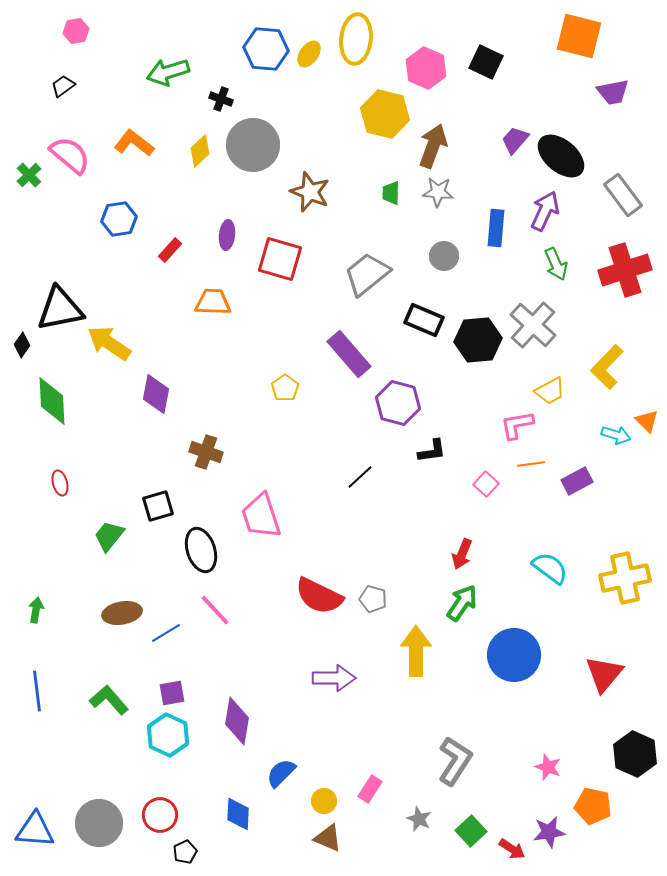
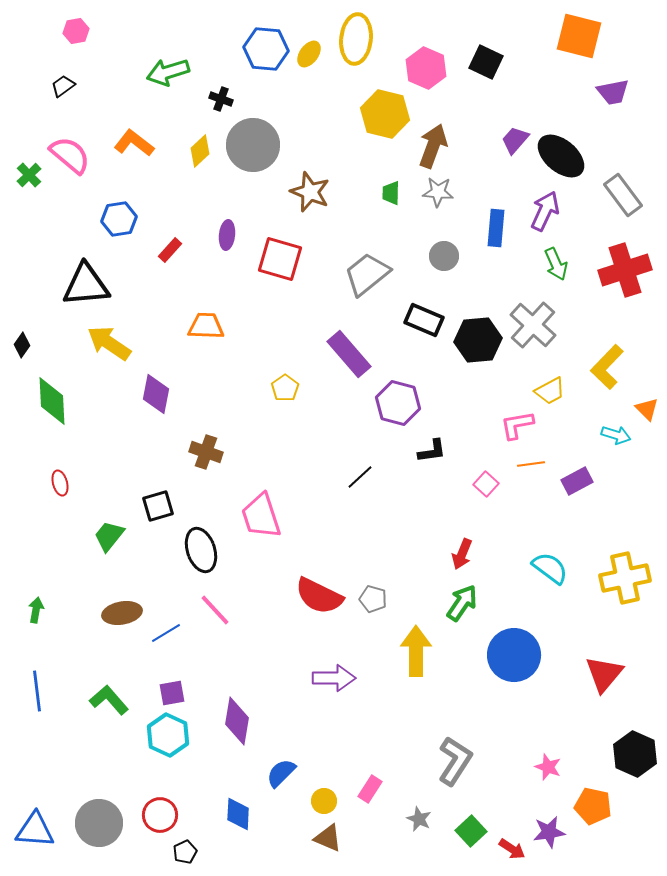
orange trapezoid at (213, 302): moved 7 px left, 24 px down
black triangle at (60, 309): moved 26 px right, 24 px up; rotated 6 degrees clockwise
orange triangle at (647, 421): moved 12 px up
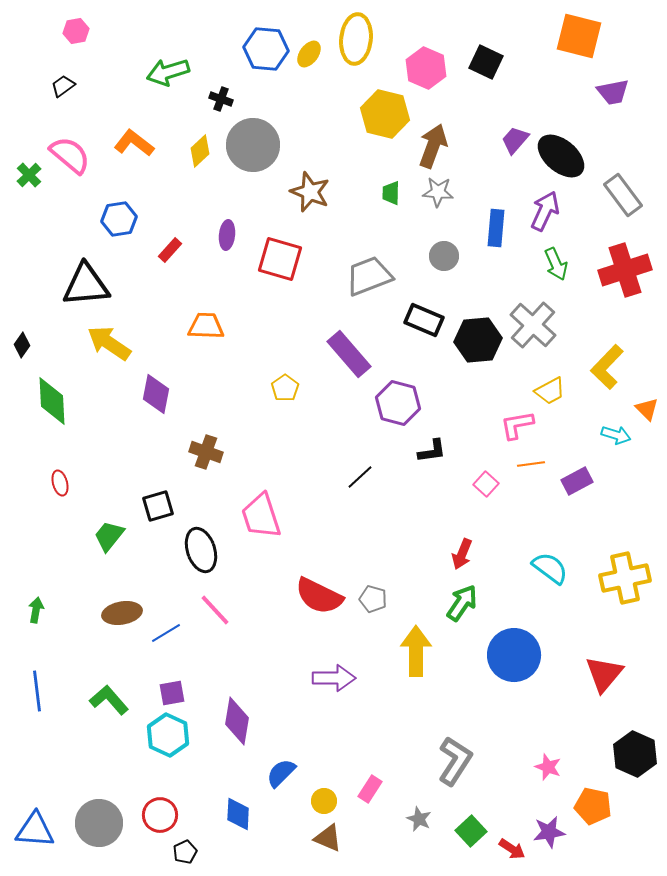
gray trapezoid at (367, 274): moved 2 px right, 2 px down; rotated 18 degrees clockwise
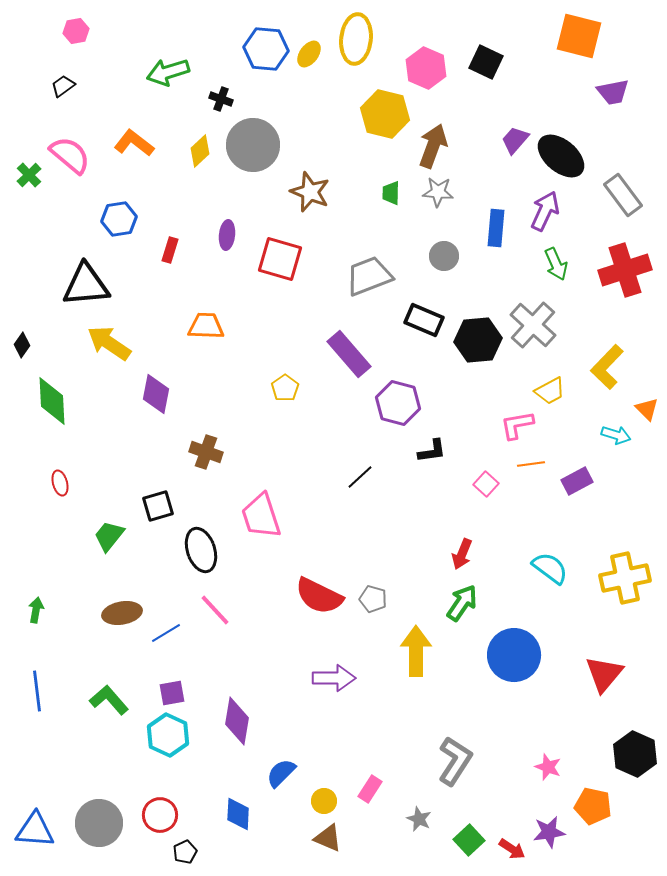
red rectangle at (170, 250): rotated 25 degrees counterclockwise
green square at (471, 831): moved 2 px left, 9 px down
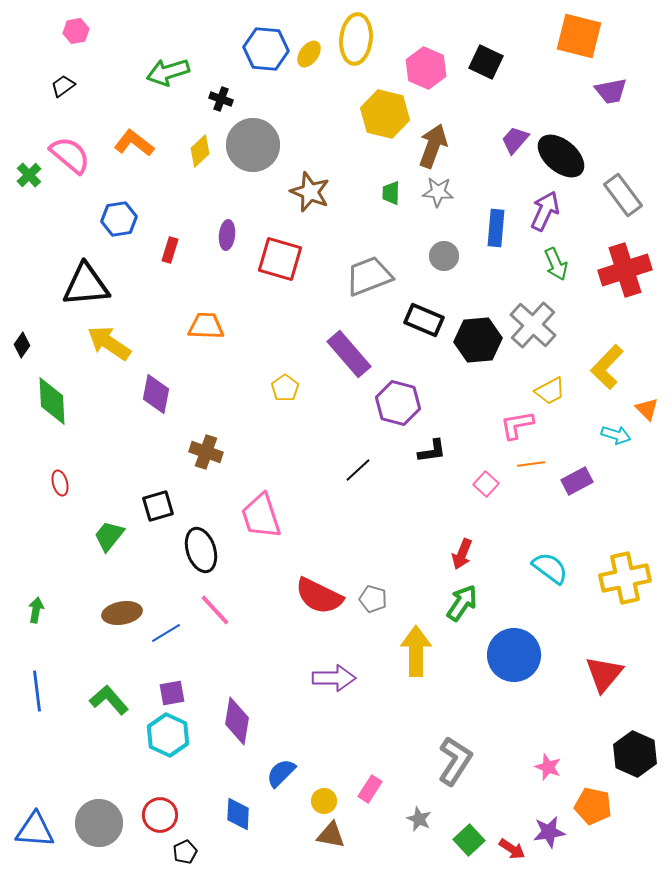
purple trapezoid at (613, 92): moved 2 px left, 1 px up
black line at (360, 477): moved 2 px left, 7 px up
brown triangle at (328, 838): moved 3 px right, 3 px up; rotated 12 degrees counterclockwise
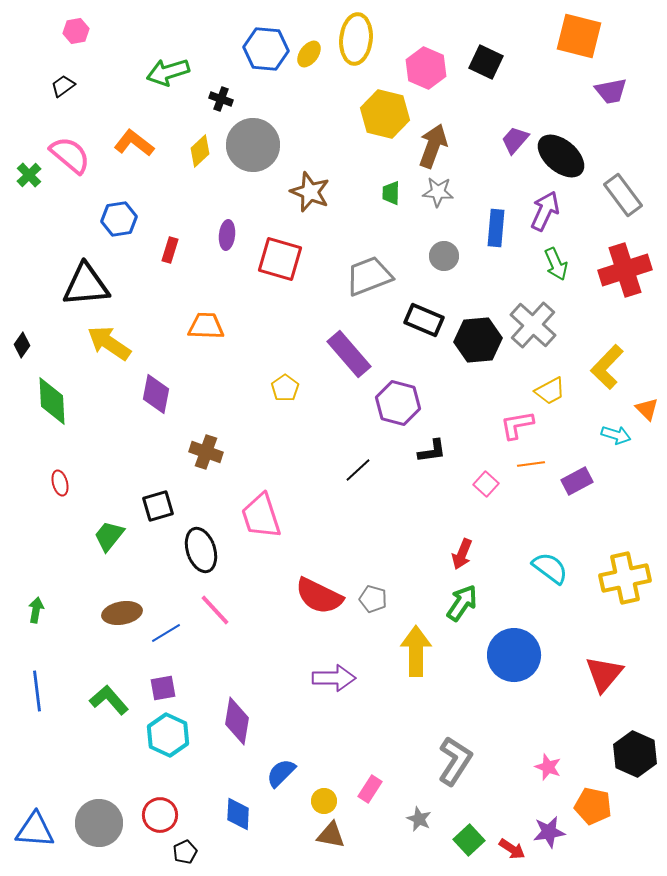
purple square at (172, 693): moved 9 px left, 5 px up
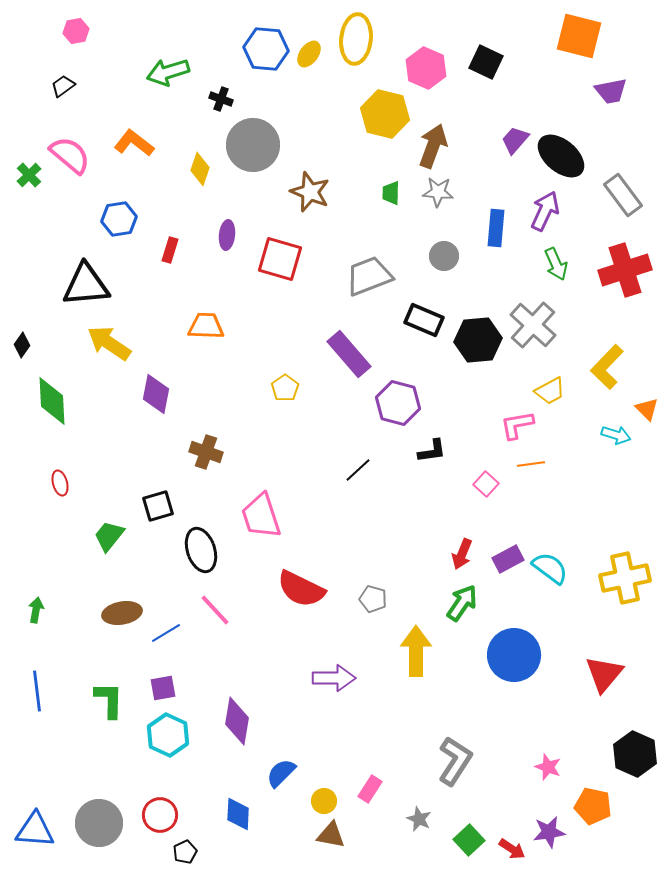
yellow diamond at (200, 151): moved 18 px down; rotated 28 degrees counterclockwise
purple rectangle at (577, 481): moved 69 px left, 78 px down
red semicircle at (319, 596): moved 18 px left, 7 px up
green L-shape at (109, 700): rotated 42 degrees clockwise
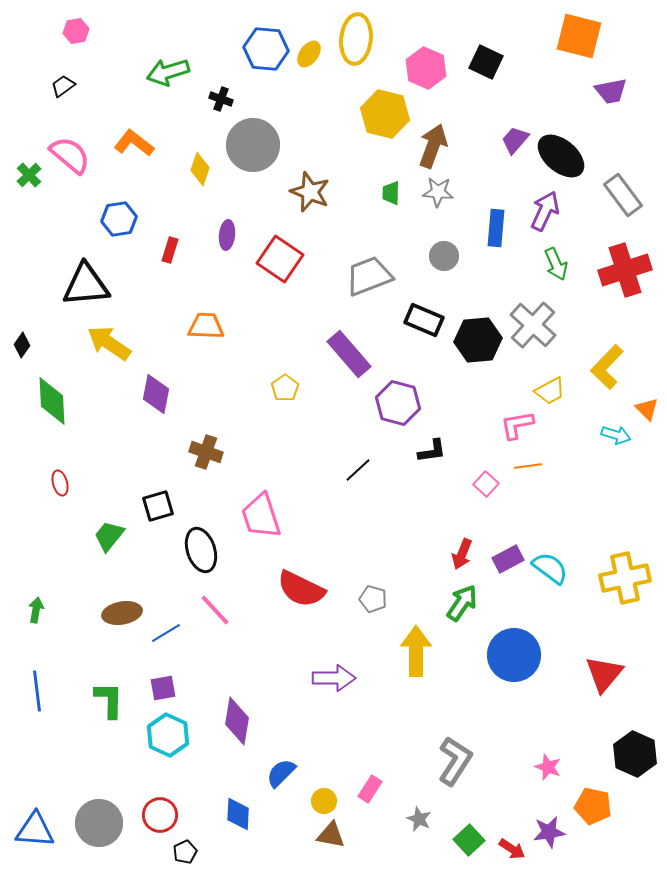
red square at (280, 259): rotated 18 degrees clockwise
orange line at (531, 464): moved 3 px left, 2 px down
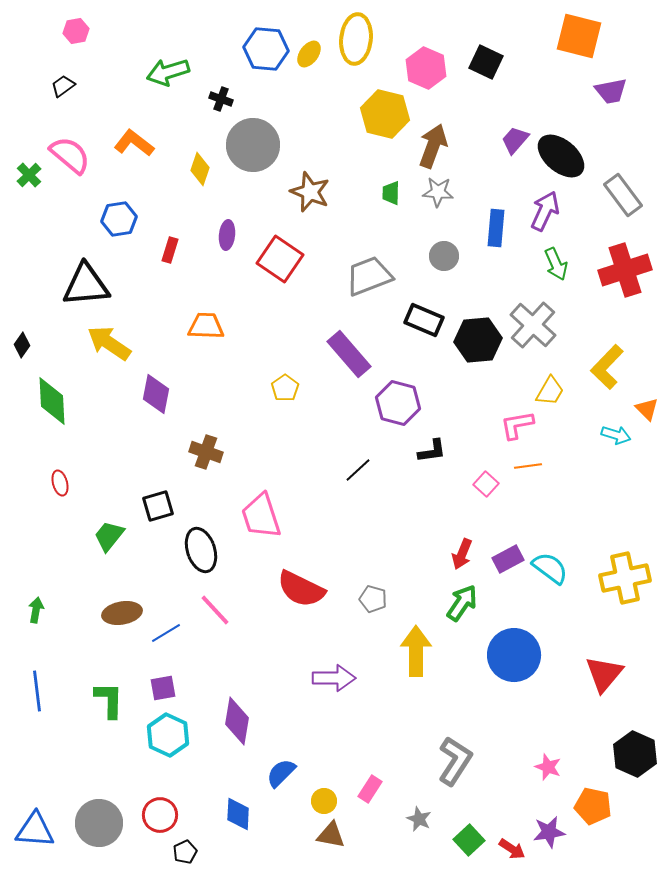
yellow trapezoid at (550, 391): rotated 32 degrees counterclockwise
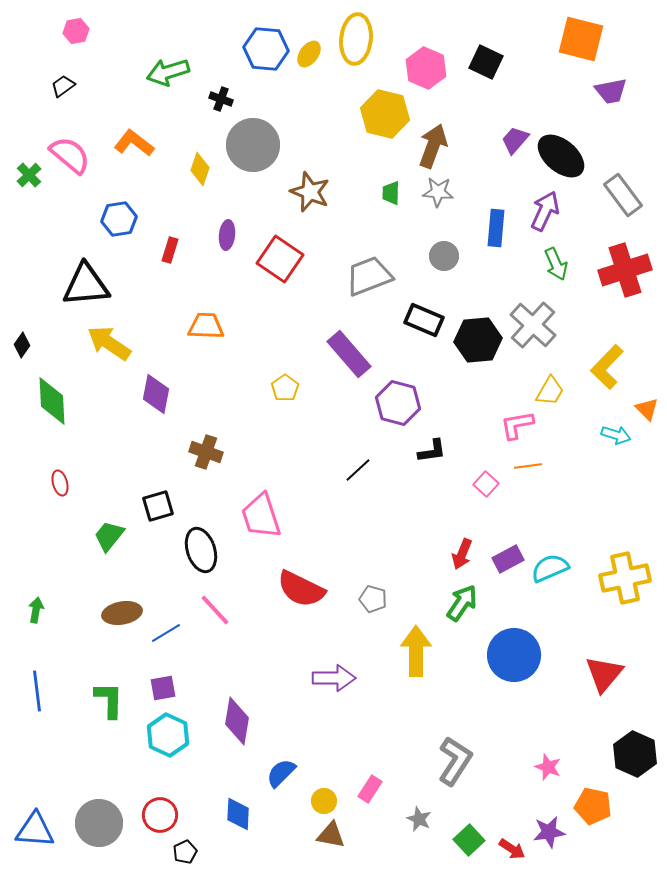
orange square at (579, 36): moved 2 px right, 3 px down
cyan semicircle at (550, 568): rotated 60 degrees counterclockwise
